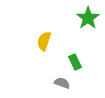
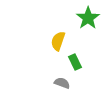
yellow semicircle: moved 14 px right
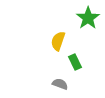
gray semicircle: moved 2 px left, 1 px down
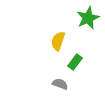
green star: rotated 10 degrees clockwise
green rectangle: rotated 63 degrees clockwise
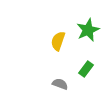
green star: moved 12 px down
green rectangle: moved 11 px right, 7 px down
